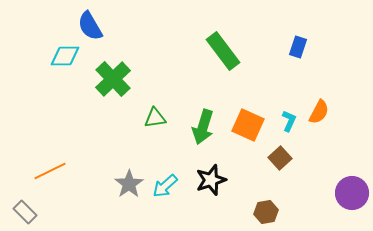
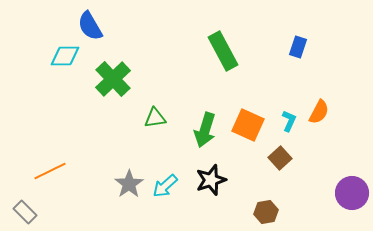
green rectangle: rotated 9 degrees clockwise
green arrow: moved 2 px right, 3 px down
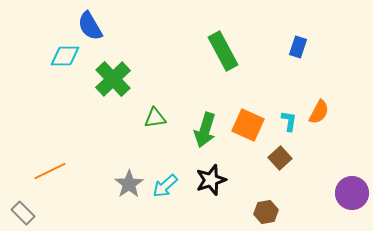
cyan L-shape: rotated 15 degrees counterclockwise
gray rectangle: moved 2 px left, 1 px down
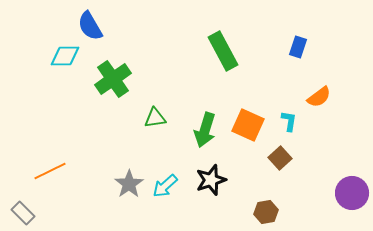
green cross: rotated 9 degrees clockwise
orange semicircle: moved 15 px up; rotated 25 degrees clockwise
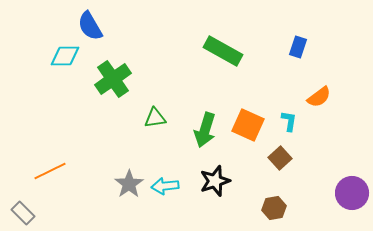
green rectangle: rotated 33 degrees counterclockwise
black star: moved 4 px right, 1 px down
cyan arrow: rotated 36 degrees clockwise
brown hexagon: moved 8 px right, 4 px up
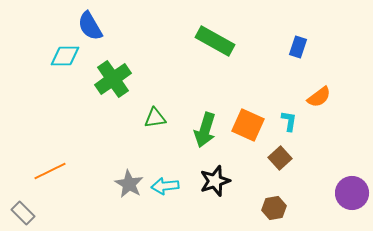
green rectangle: moved 8 px left, 10 px up
gray star: rotated 8 degrees counterclockwise
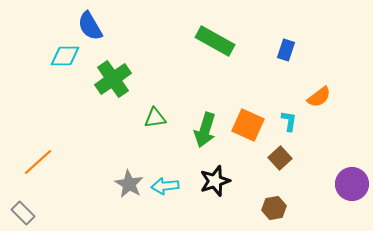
blue rectangle: moved 12 px left, 3 px down
orange line: moved 12 px left, 9 px up; rotated 16 degrees counterclockwise
purple circle: moved 9 px up
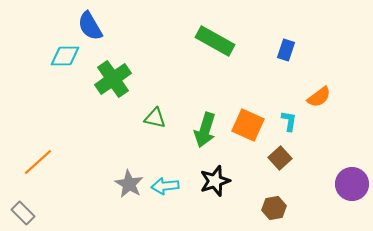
green triangle: rotated 20 degrees clockwise
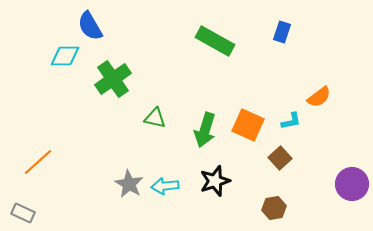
blue rectangle: moved 4 px left, 18 px up
cyan L-shape: moved 2 px right; rotated 70 degrees clockwise
gray rectangle: rotated 20 degrees counterclockwise
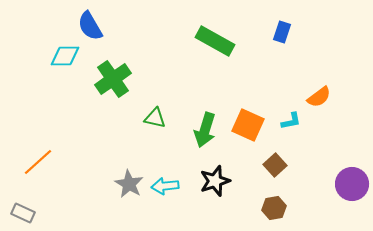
brown square: moved 5 px left, 7 px down
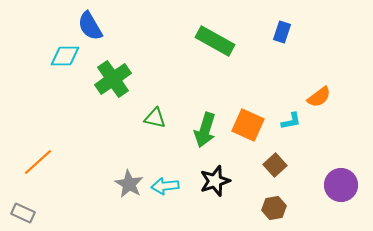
purple circle: moved 11 px left, 1 px down
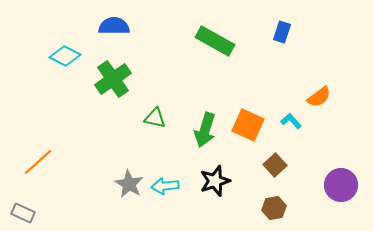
blue semicircle: moved 24 px right; rotated 120 degrees clockwise
cyan diamond: rotated 28 degrees clockwise
cyan L-shape: rotated 120 degrees counterclockwise
